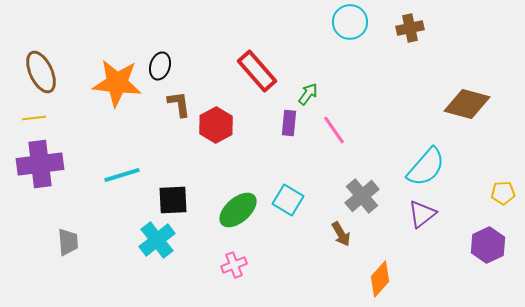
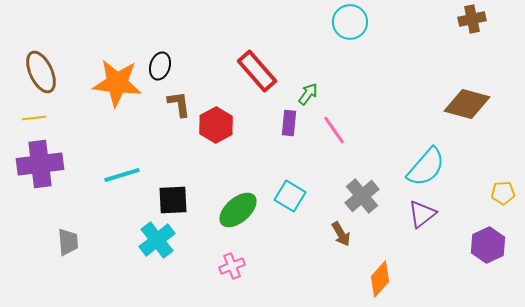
brown cross: moved 62 px right, 9 px up
cyan square: moved 2 px right, 4 px up
pink cross: moved 2 px left, 1 px down
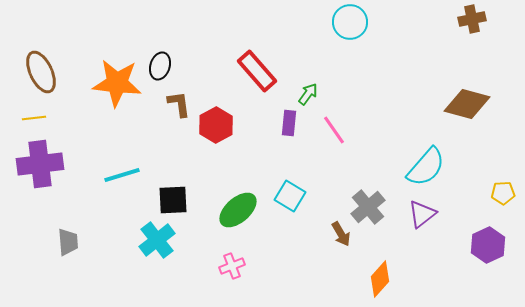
gray cross: moved 6 px right, 11 px down
